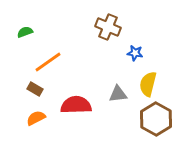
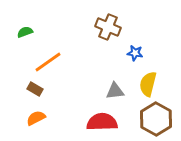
gray triangle: moved 3 px left, 3 px up
red semicircle: moved 26 px right, 17 px down
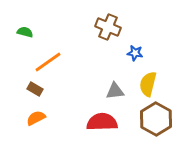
green semicircle: rotated 35 degrees clockwise
